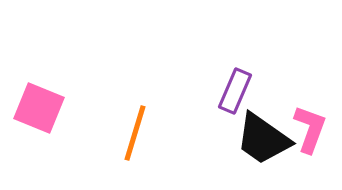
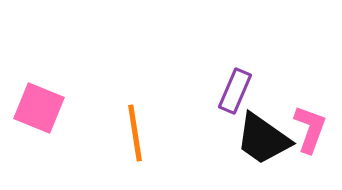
orange line: rotated 26 degrees counterclockwise
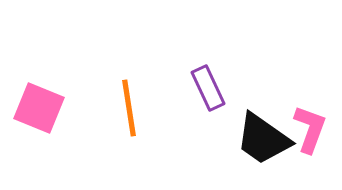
purple rectangle: moved 27 px left, 3 px up; rotated 48 degrees counterclockwise
orange line: moved 6 px left, 25 px up
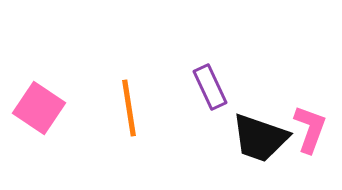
purple rectangle: moved 2 px right, 1 px up
pink square: rotated 12 degrees clockwise
black trapezoid: moved 3 px left, 1 px up; rotated 16 degrees counterclockwise
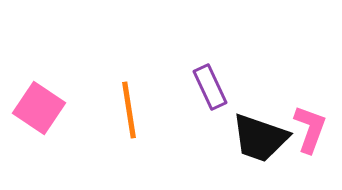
orange line: moved 2 px down
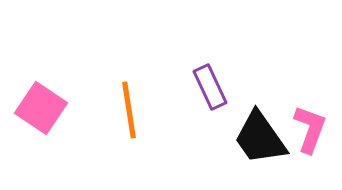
pink square: moved 2 px right
black trapezoid: rotated 36 degrees clockwise
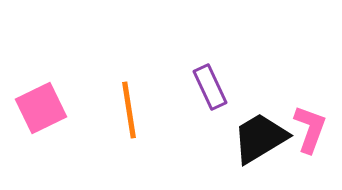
pink square: rotated 30 degrees clockwise
black trapezoid: rotated 94 degrees clockwise
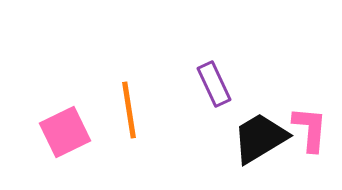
purple rectangle: moved 4 px right, 3 px up
pink square: moved 24 px right, 24 px down
pink L-shape: rotated 15 degrees counterclockwise
